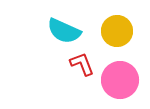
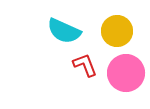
red L-shape: moved 3 px right, 1 px down
pink circle: moved 6 px right, 7 px up
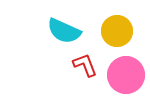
pink circle: moved 2 px down
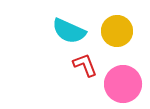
cyan semicircle: moved 5 px right
pink circle: moved 3 px left, 9 px down
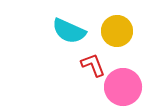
red L-shape: moved 8 px right
pink circle: moved 3 px down
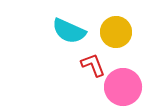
yellow circle: moved 1 px left, 1 px down
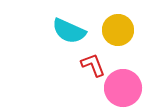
yellow circle: moved 2 px right, 2 px up
pink circle: moved 1 px down
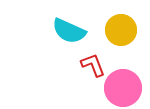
yellow circle: moved 3 px right
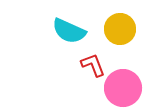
yellow circle: moved 1 px left, 1 px up
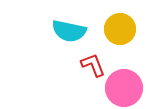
cyan semicircle: rotated 12 degrees counterclockwise
pink circle: moved 1 px right
